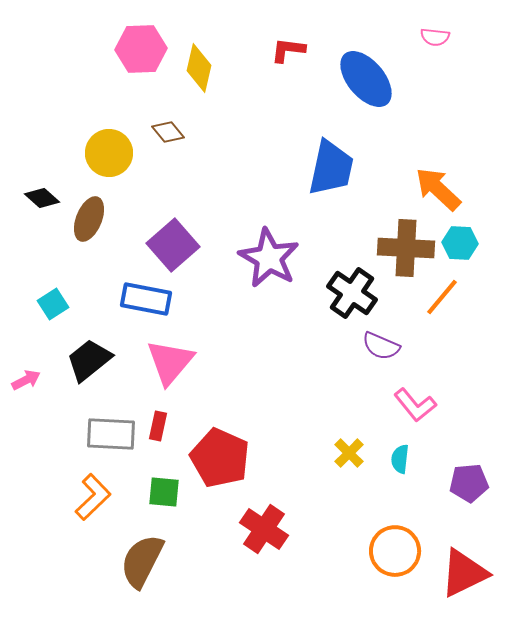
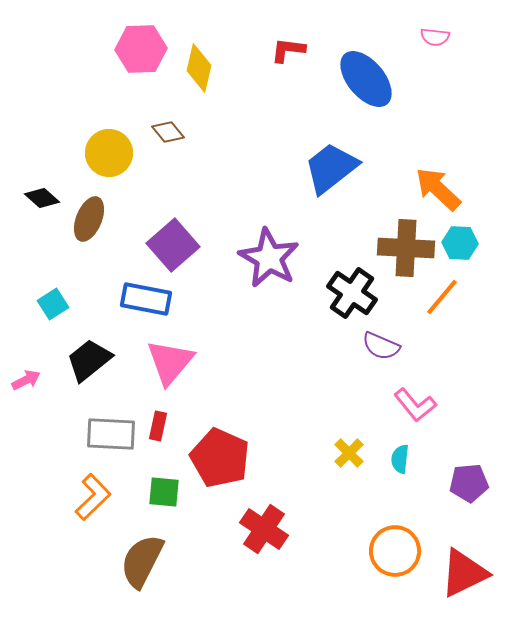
blue trapezoid: rotated 140 degrees counterclockwise
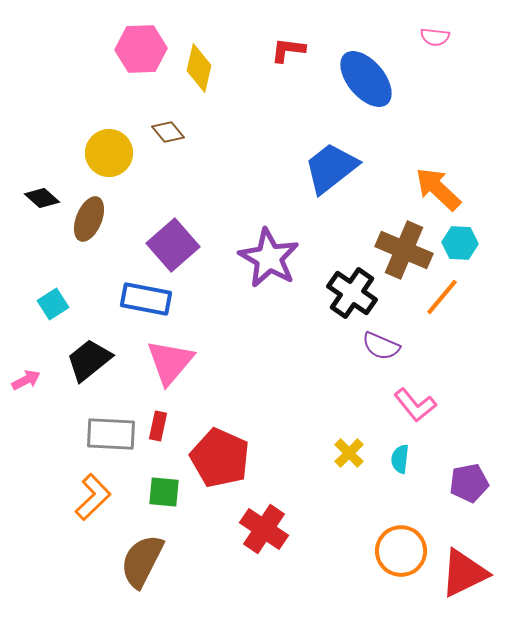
brown cross: moved 2 px left, 2 px down; rotated 20 degrees clockwise
purple pentagon: rotated 6 degrees counterclockwise
orange circle: moved 6 px right
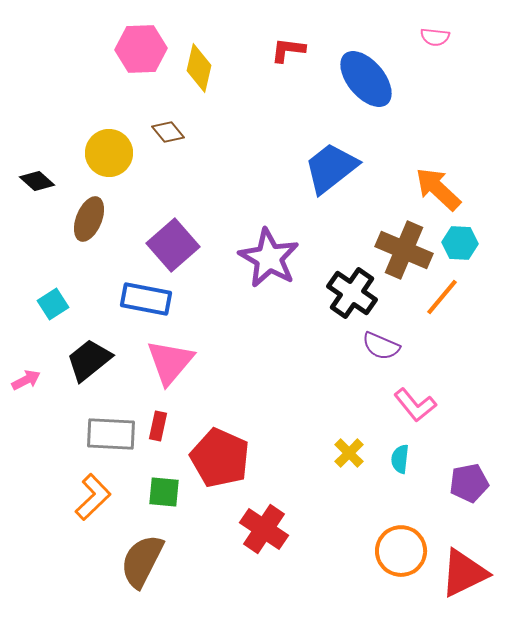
black diamond: moved 5 px left, 17 px up
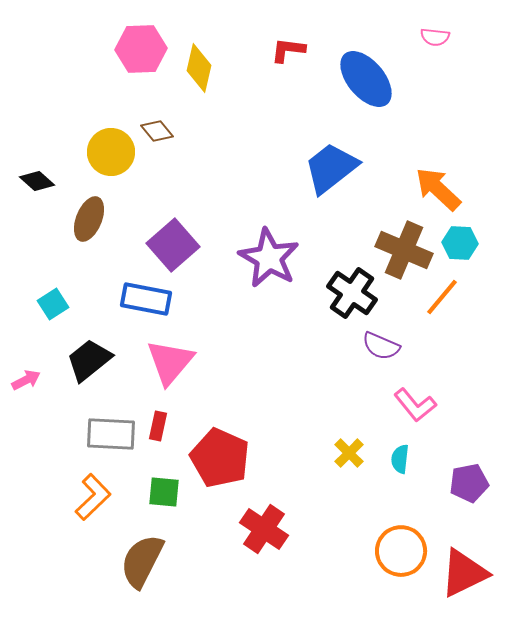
brown diamond: moved 11 px left, 1 px up
yellow circle: moved 2 px right, 1 px up
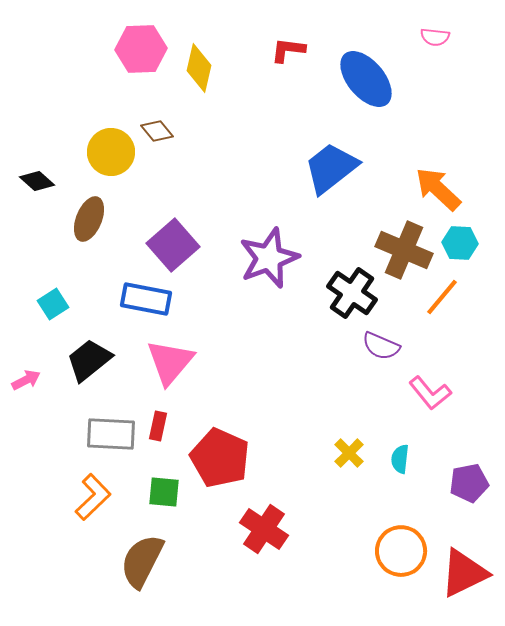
purple star: rotated 22 degrees clockwise
pink L-shape: moved 15 px right, 12 px up
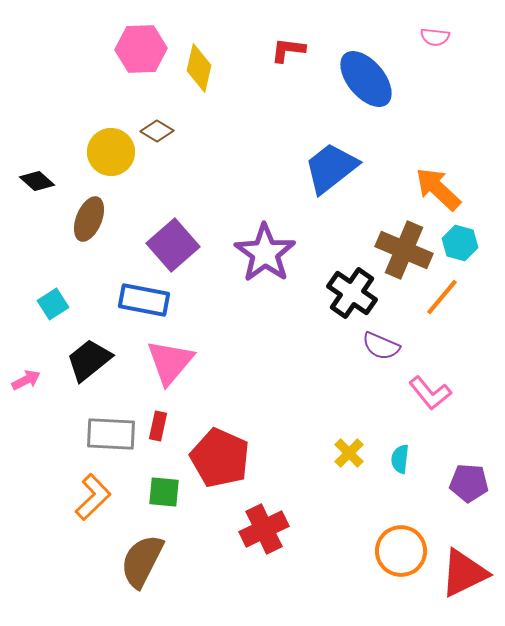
brown diamond: rotated 20 degrees counterclockwise
cyan hexagon: rotated 12 degrees clockwise
purple star: moved 4 px left, 5 px up; rotated 16 degrees counterclockwise
blue rectangle: moved 2 px left, 1 px down
purple pentagon: rotated 15 degrees clockwise
red cross: rotated 30 degrees clockwise
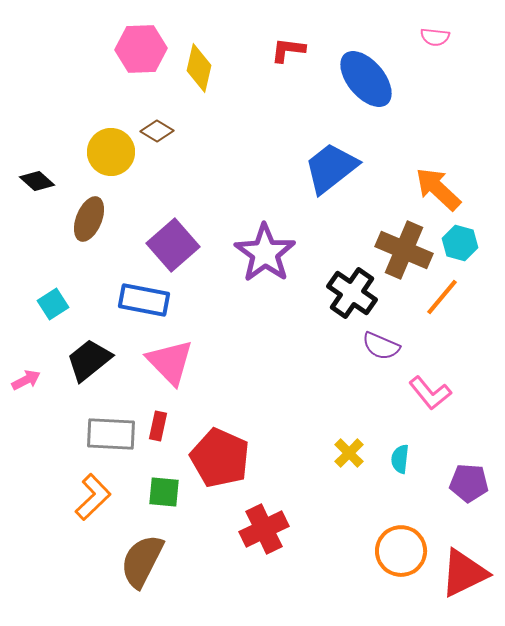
pink triangle: rotated 24 degrees counterclockwise
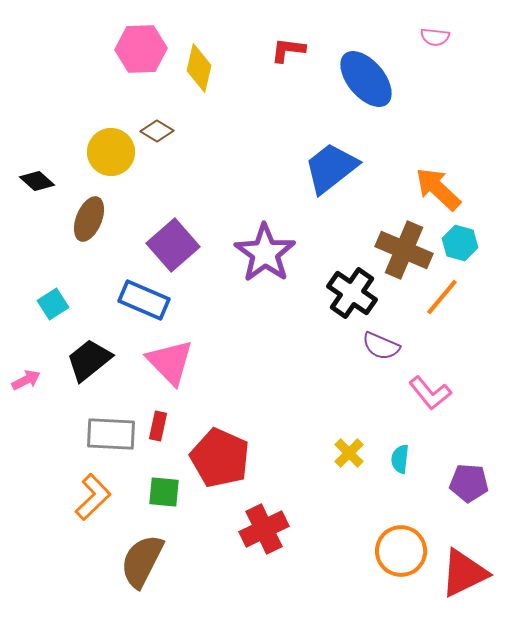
blue rectangle: rotated 12 degrees clockwise
